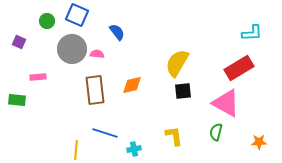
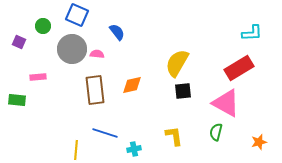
green circle: moved 4 px left, 5 px down
orange star: rotated 14 degrees counterclockwise
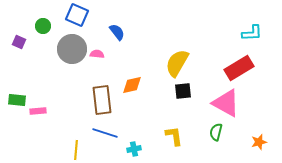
pink rectangle: moved 34 px down
brown rectangle: moved 7 px right, 10 px down
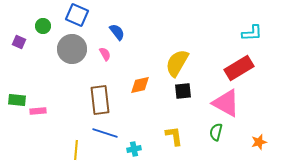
pink semicircle: moved 8 px right; rotated 56 degrees clockwise
orange diamond: moved 8 px right
brown rectangle: moved 2 px left
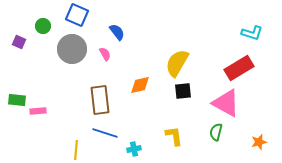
cyan L-shape: rotated 20 degrees clockwise
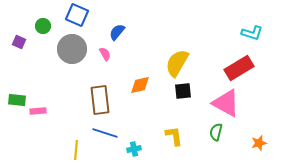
blue semicircle: rotated 102 degrees counterclockwise
orange star: moved 1 px down
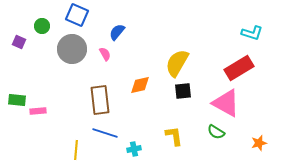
green circle: moved 1 px left
green semicircle: rotated 72 degrees counterclockwise
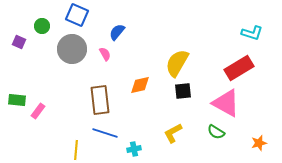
pink rectangle: rotated 49 degrees counterclockwise
yellow L-shape: moved 1 px left, 3 px up; rotated 110 degrees counterclockwise
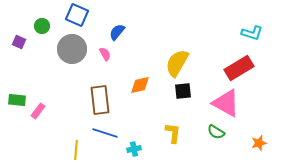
yellow L-shape: rotated 125 degrees clockwise
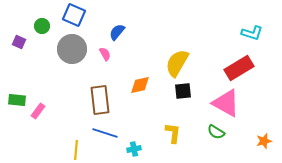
blue square: moved 3 px left
orange star: moved 5 px right, 2 px up
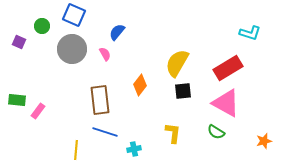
cyan L-shape: moved 2 px left
red rectangle: moved 11 px left
orange diamond: rotated 40 degrees counterclockwise
blue line: moved 1 px up
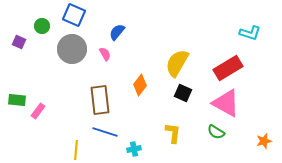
black square: moved 2 px down; rotated 30 degrees clockwise
